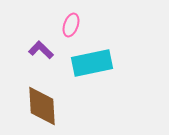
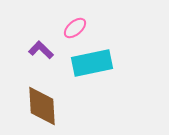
pink ellipse: moved 4 px right, 3 px down; rotated 30 degrees clockwise
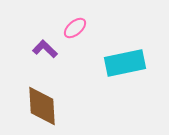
purple L-shape: moved 4 px right, 1 px up
cyan rectangle: moved 33 px right
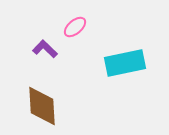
pink ellipse: moved 1 px up
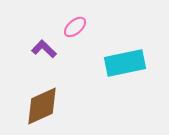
purple L-shape: moved 1 px left
brown diamond: rotated 69 degrees clockwise
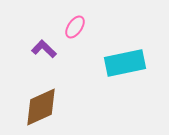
pink ellipse: rotated 15 degrees counterclockwise
brown diamond: moved 1 px left, 1 px down
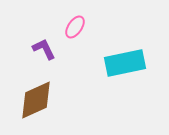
purple L-shape: rotated 20 degrees clockwise
brown diamond: moved 5 px left, 7 px up
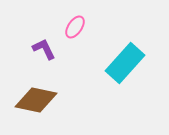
cyan rectangle: rotated 36 degrees counterclockwise
brown diamond: rotated 36 degrees clockwise
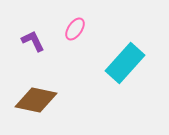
pink ellipse: moved 2 px down
purple L-shape: moved 11 px left, 8 px up
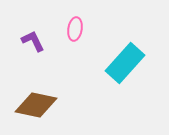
pink ellipse: rotated 25 degrees counterclockwise
brown diamond: moved 5 px down
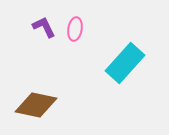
purple L-shape: moved 11 px right, 14 px up
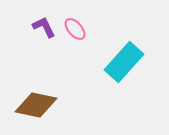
pink ellipse: rotated 50 degrees counterclockwise
cyan rectangle: moved 1 px left, 1 px up
